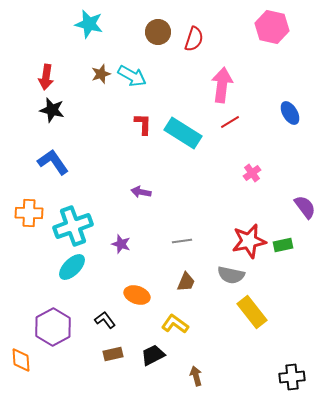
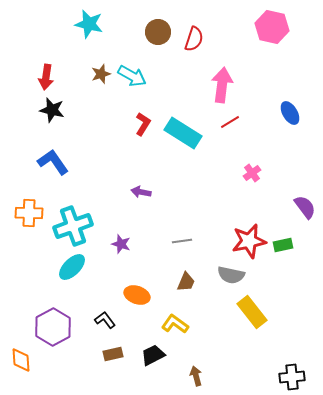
red L-shape: rotated 30 degrees clockwise
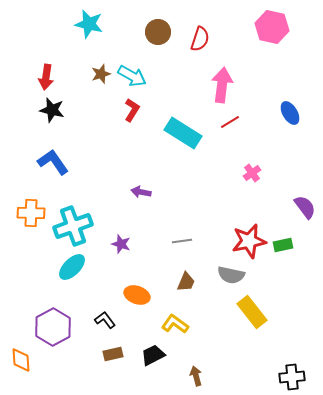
red semicircle: moved 6 px right
red L-shape: moved 11 px left, 14 px up
orange cross: moved 2 px right
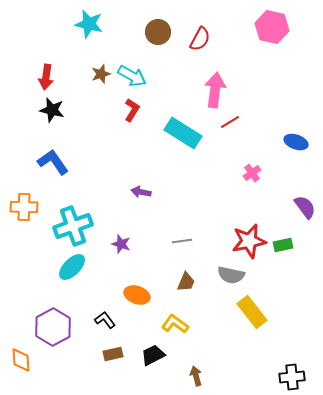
red semicircle: rotated 10 degrees clockwise
pink arrow: moved 7 px left, 5 px down
blue ellipse: moved 6 px right, 29 px down; rotated 40 degrees counterclockwise
orange cross: moved 7 px left, 6 px up
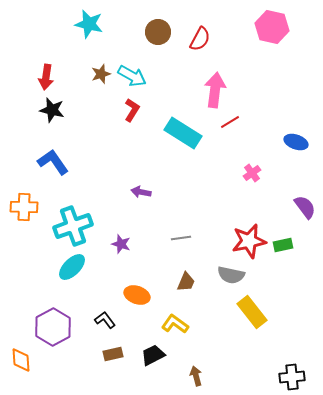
gray line: moved 1 px left, 3 px up
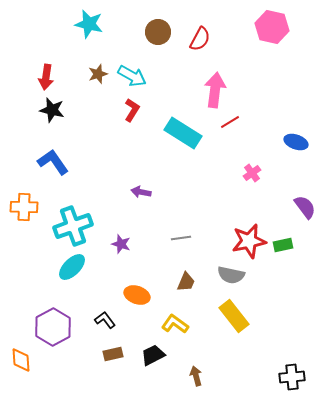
brown star: moved 3 px left
yellow rectangle: moved 18 px left, 4 px down
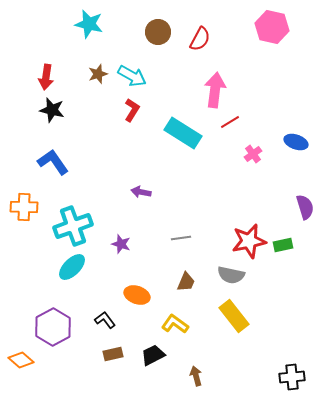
pink cross: moved 1 px right, 19 px up
purple semicircle: rotated 20 degrees clockwise
orange diamond: rotated 45 degrees counterclockwise
